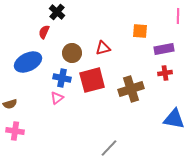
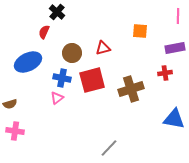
purple rectangle: moved 11 px right, 1 px up
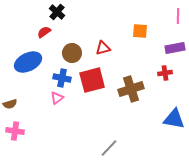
red semicircle: rotated 32 degrees clockwise
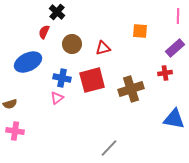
red semicircle: rotated 32 degrees counterclockwise
purple rectangle: rotated 30 degrees counterclockwise
brown circle: moved 9 px up
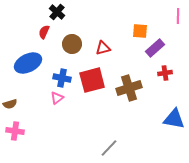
purple rectangle: moved 20 px left
blue ellipse: moved 1 px down
brown cross: moved 2 px left, 1 px up
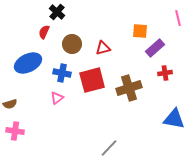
pink line: moved 2 px down; rotated 14 degrees counterclockwise
blue cross: moved 5 px up
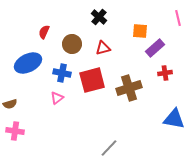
black cross: moved 42 px right, 5 px down
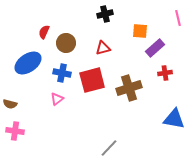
black cross: moved 6 px right, 3 px up; rotated 35 degrees clockwise
brown circle: moved 6 px left, 1 px up
blue ellipse: rotated 8 degrees counterclockwise
pink triangle: moved 1 px down
brown semicircle: rotated 32 degrees clockwise
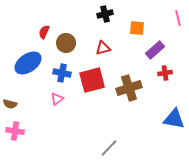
orange square: moved 3 px left, 3 px up
purple rectangle: moved 2 px down
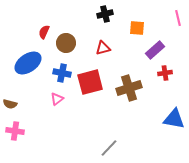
red square: moved 2 px left, 2 px down
